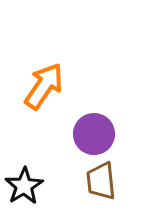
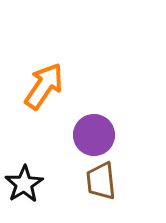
purple circle: moved 1 px down
black star: moved 2 px up
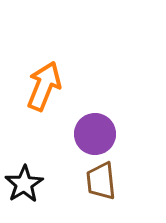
orange arrow: rotated 12 degrees counterclockwise
purple circle: moved 1 px right, 1 px up
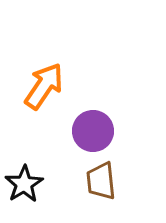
orange arrow: rotated 12 degrees clockwise
purple circle: moved 2 px left, 3 px up
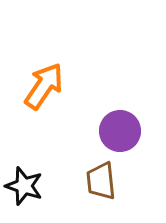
purple circle: moved 27 px right
black star: moved 2 px down; rotated 21 degrees counterclockwise
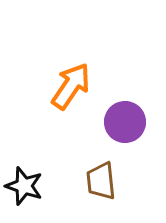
orange arrow: moved 27 px right
purple circle: moved 5 px right, 9 px up
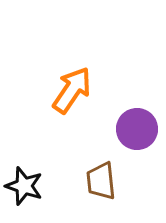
orange arrow: moved 1 px right, 4 px down
purple circle: moved 12 px right, 7 px down
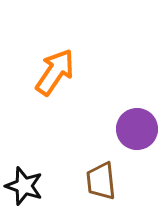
orange arrow: moved 17 px left, 18 px up
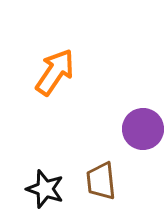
purple circle: moved 6 px right
black star: moved 21 px right, 3 px down
